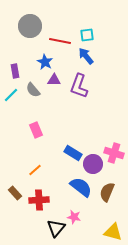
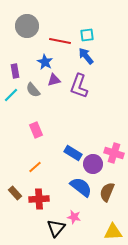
gray circle: moved 3 px left
purple triangle: rotated 16 degrees counterclockwise
orange line: moved 3 px up
red cross: moved 1 px up
yellow triangle: rotated 18 degrees counterclockwise
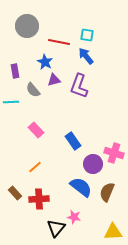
cyan square: rotated 16 degrees clockwise
red line: moved 1 px left, 1 px down
cyan line: moved 7 px down; rotated 42 degrees clockwise
pink rectangle: rotated 21 degrees counterclockwise
blue rectangle: moved 12 px up; rotated 24 degrees clockwise
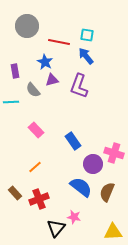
purple triangle: moved 2 px left
red cross: rotated 18 degrees counterclockwise
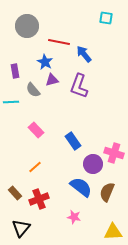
cyan square: moved 19 px right, 17 px up
blue arrow: moved 2 px left, 2 px up
black triangle: moved 35 px left
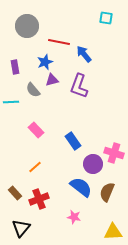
blue star: rotated 21 degrees clockwise
purple rectangle: moved 4 px up
